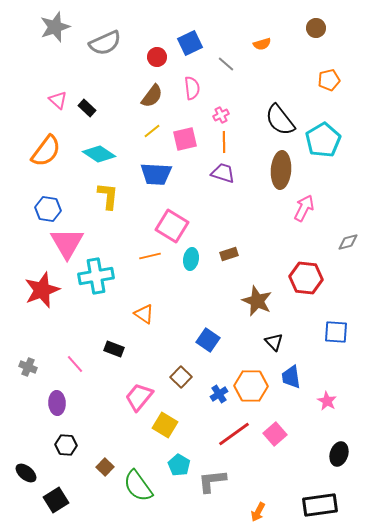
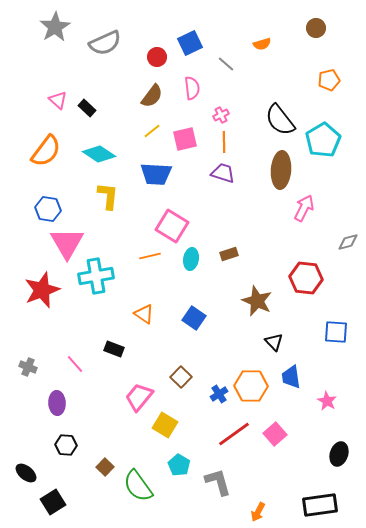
gray star at (55, 27): rotated 12 degrees counterclockwise
blue square at (208, 340): moved 14 px left, 22 px up
gray L-shape at (212, 481): moved 6 px right, 1 px down; rotated 80 degrees clockwise
black square at (56, 500): moved 3 px left, 2 px down
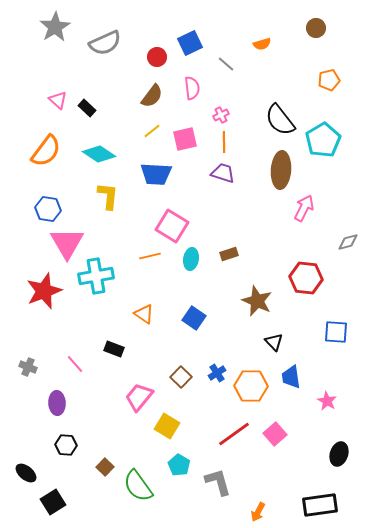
red star at (42, 290): moved 2 px right, 1 px down
blue cross at (219, 394): moved 2 px left, 21 px up
yellow square at (165, 425): moved 2 px right, 1 px down
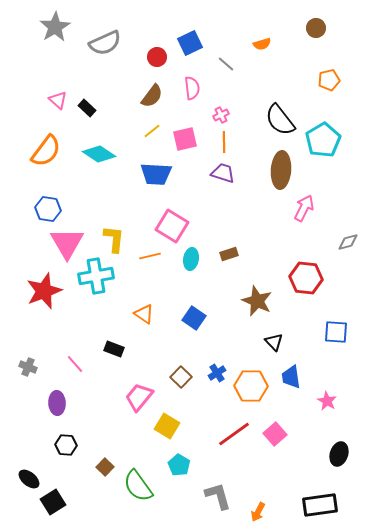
yellow L-shape at (108, 196): moved 6 px right, 43 px down
black ellipse at (26, 473): moved 3 px right, 6 px down
gray L-shape at (218, 482): moved 14 px down
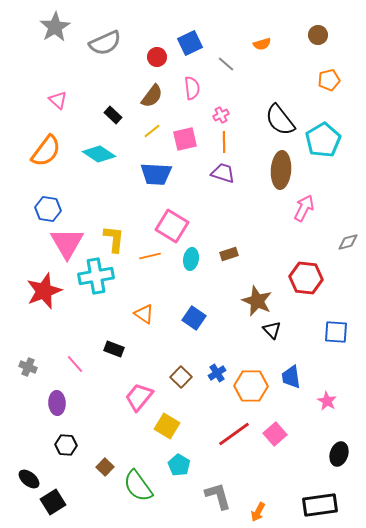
brown circle at (316, 28): moved 2 px right, 7 px down
black rectangle at (87, 108): moved 26 px right, 7 px down
black triangle at (274, 342): moved 2 px left, 12 px up
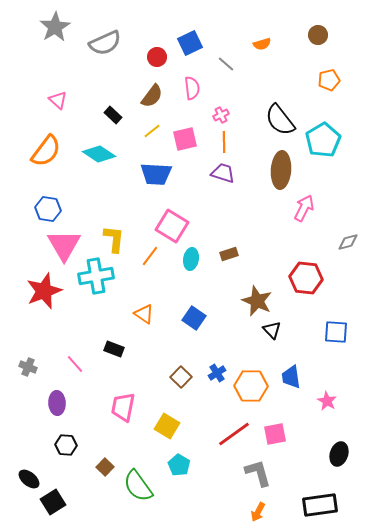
pink triangle at (67, 243): moved 3 px left, 2 px down
orange line at (150, 256): rotated 40 degrees counterclockwise
pink trapezoid at (139, 397): moved 16 px left, 10 px down; rotated 28 degrees counterclockwise
pink square at (275, 434): rotated 30 degrees clockwise
gray L-shape at (218, 496): moved 40 px right, 23 px up
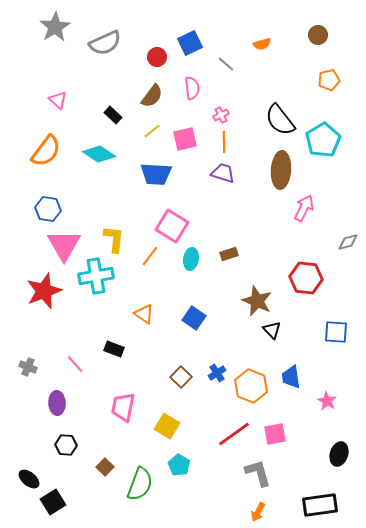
orange hexagon at (251, 386): rotated 20 degrees clockwise
green semicircle at (138, 486): moved 2 px right, 2 px up; rotated 124 degrees counterclockwise
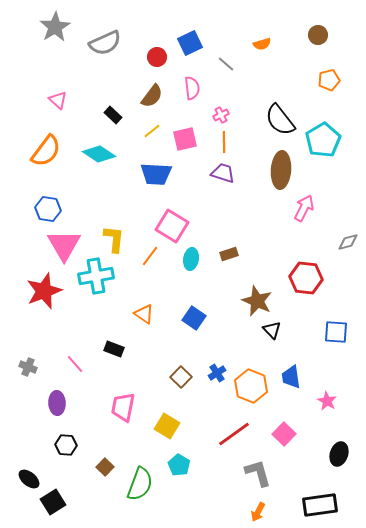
pink square at (275, 434): moved 9 px right; rotated 35 degrees counterclockwise
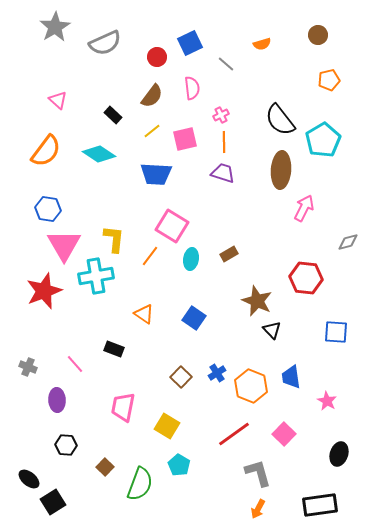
brown rectangle at (229, 254): rotated 12 degrees counterclockwise
purple ellipse at (57, 403): moved 3 px up
orange arrow at (258, 512): moved 3 px up
